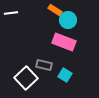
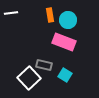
orange rectangle: moved 5 px left, 5 px down; rotated 48 degrees clockwise
white square: moved 3 px right
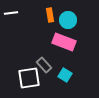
gray rectangle: rotated 35 degrees clockwise
white square: rotated 35 degrees clockwise
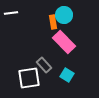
orange rectangle: moved 3 px right, 7 px down
cyan circle: moved 4 px left, 5 px up
pink rectangle: rotated 25 degrees clockwise
cyan square: moved 2 px right
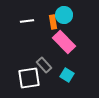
white line: moved 16 px right, 8 px down
